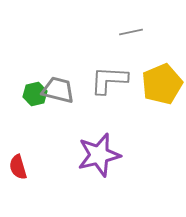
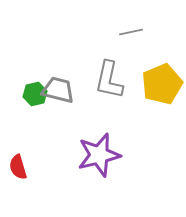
gray L-shape: rotated 81 degrees counterclockwise
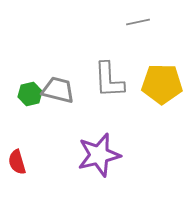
gray line: moved 7 px right, 10 px up
gray L-shape: rotated 15 degrees counterclockwise
yellow pentagon: rotated 24 degrees clockwise
green hexagon: moved 5 px left
red semicircle: moved 1 px left, 5 px up
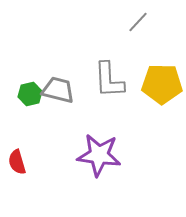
gray line: rotated 35 degrees counterclockwise
purple star: rotated 21 degrees clockwise
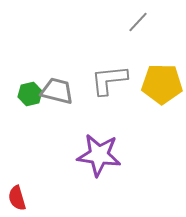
gray L-shape: rotated 87 degrees clockwise
gray trapezoid: moved 1 px left, 1 px down
red semicircle: moved 36 px down
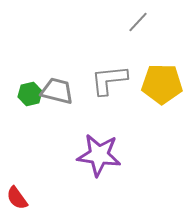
red semicircle: rotated 20 degrees counterclockwise
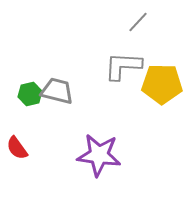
gray L-shape: moved 14 px right, 14 px up; rotated 9 degrees clockwise
red semicircle: moved 50 px up
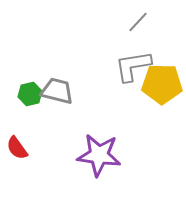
gray L-shape: moved 10 px right; rotated 12 degrees counterclockwise
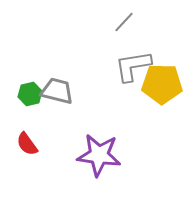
gray line: moved 14 px left
red semicircle: moved 10 px right, 4 px up
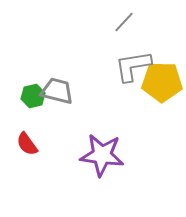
yellow pentagon: moved 2 px up
green hexagon: moved 3 px right, 2 px down
purple star: moved 3 px right
